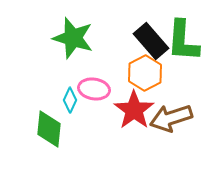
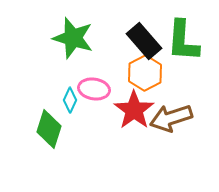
black rectangle: moved 7 px left
green diamond: rotated 12 degrees clockwise
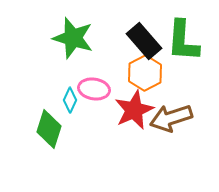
red star: rotated 12 degrees clockwise
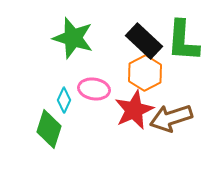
black rectangle: rotated 6 degrees counterclockwise
cyan diamond: moved 6 px left
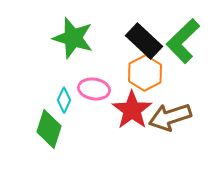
green L-shape: rotated 42 degrees clockwise
red star: moved 2 px left; rotated 12 degrees counterclockwise
brown arrow: moved 1 px left, 1 px up
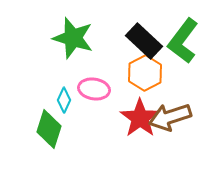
green L-shape: rotated 9 degrees counterclockwise
red star: moved 8 px right, 8 px down
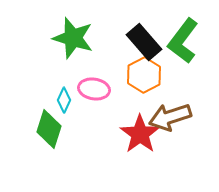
black rectangle: moved 1 px down; rotated 6 degrees clockwise
orange hexagon: moved 1 px left, 2 px down
red star: moved 16 px down
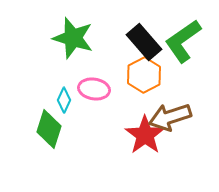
green L-shape: rotated 18 degrees clockwise
red star: moved 5 px right, 1 px down
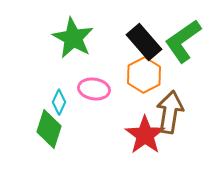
green star: rotated 12 degrees clockwise
cyan diamond: moved 5 px left, 2 px down
brown arrow: moved 5 px up; rotated 117 degrees clockwise
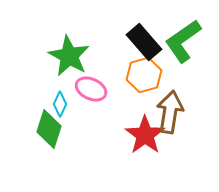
green star: moved 4 px left, 18 px down
orange hexagon: rotated 12 degrees clockwise
pink ellipse: moved 3 px left; rotated 16 degrees clockwise
cyan diamond: moved 1 px right, 2 px down
